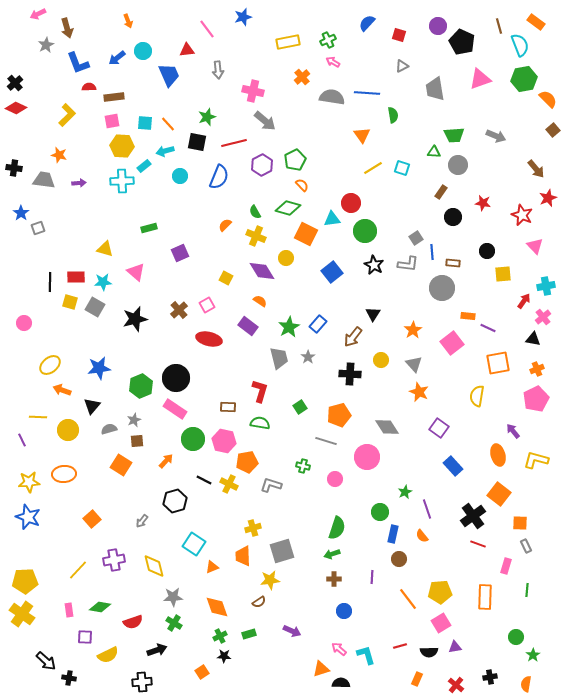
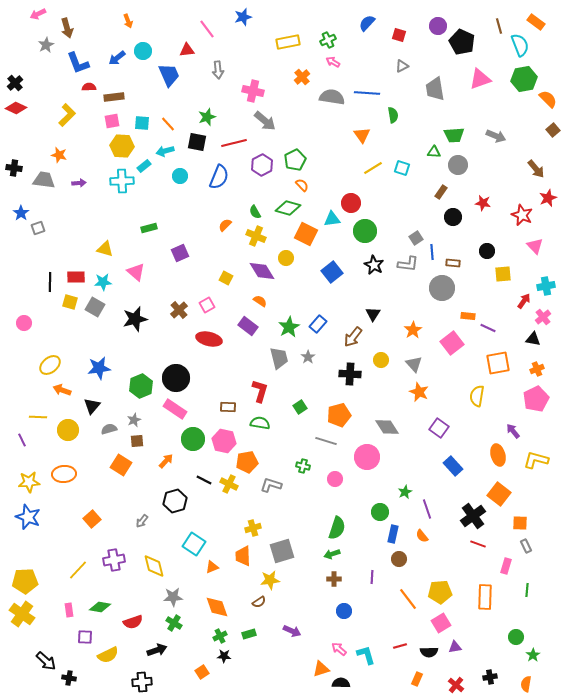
cyan square at (145, 123): moved 3 px left
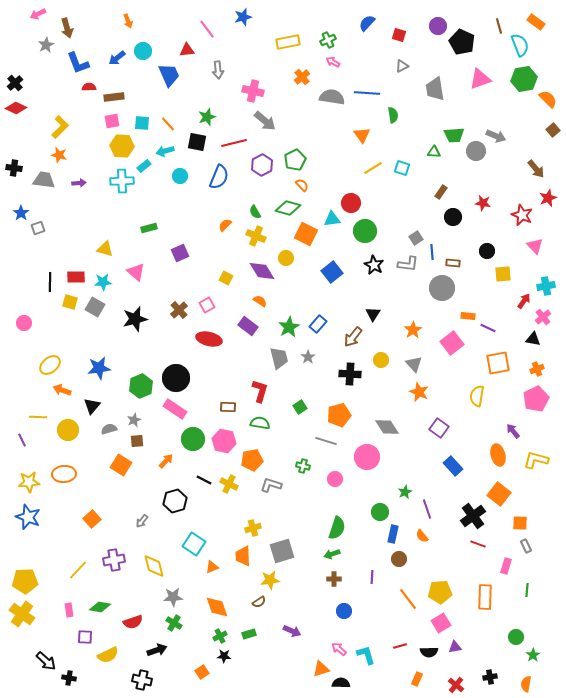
yellow L-shape at (67, 115): moved 7 px left, 12 px down
gray circle at (458, 165): moved 18 px right, 14 px up
orange pentagon at (247, 462): moved 5 px right, 2 px up
black cross at (142, 682): moved 2 px up; rotated 18 degrees clockwise
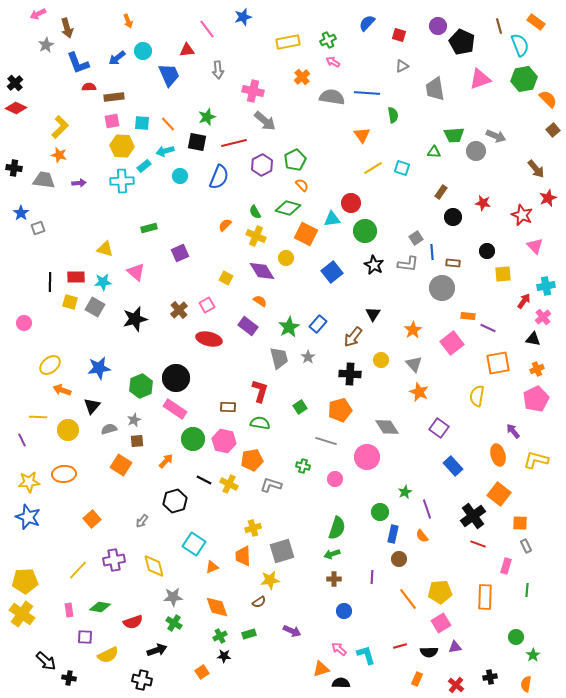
orange pentagon at (339, 415): moved 1 px right, 5 px up
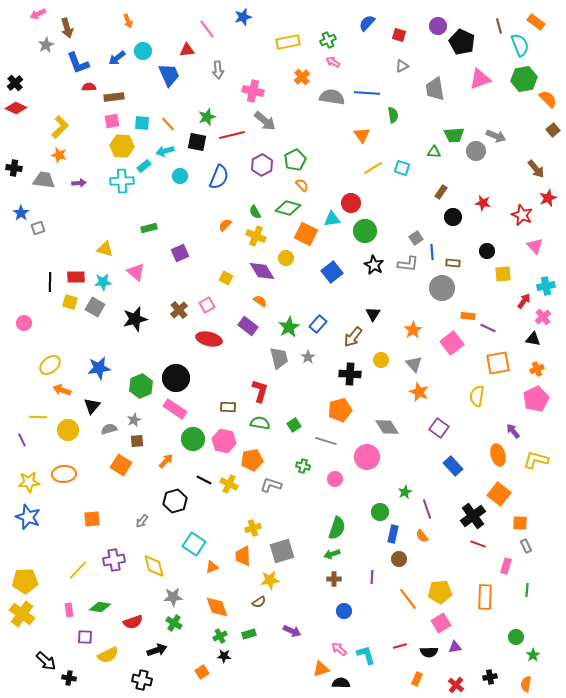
red line at (234, 143): moved 2 px left, 8 px up
green square at (300, 407): moved 6 px left, 18 px down
orange square at (92, 519): rotated 36 degrees clockwise
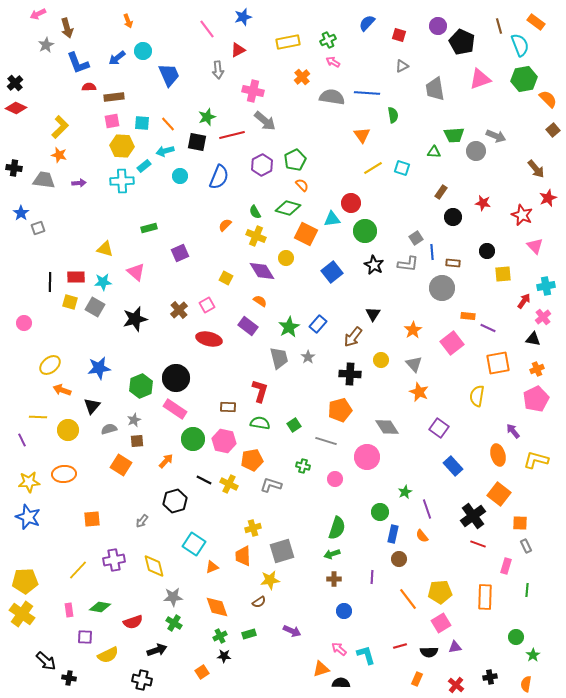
red triangle at (187, 50): moved 51 px right; rotated 21 degrees counterclockwise
